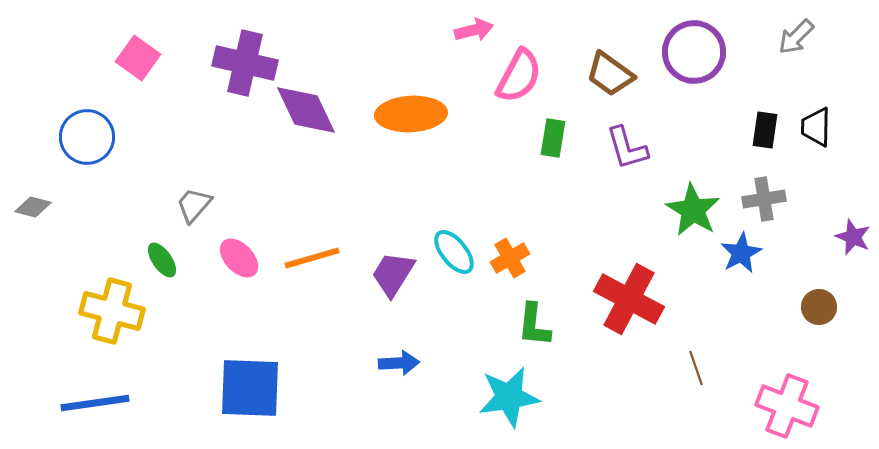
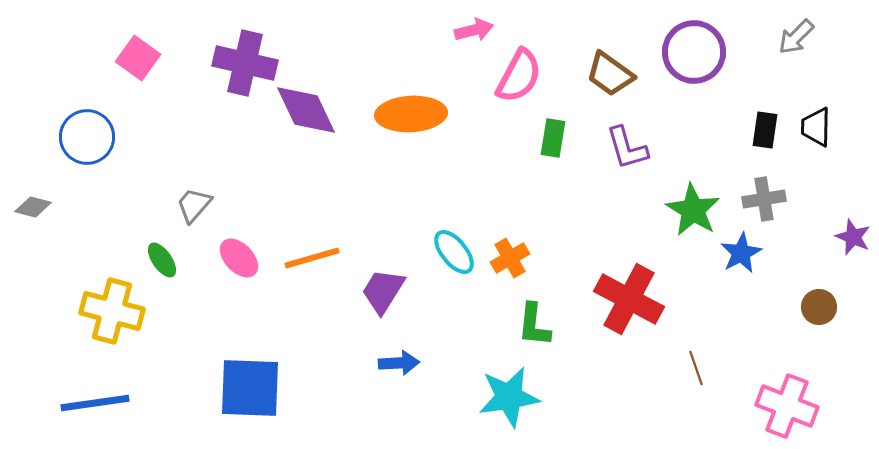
purple trapezoid: moved 10 px left, 17 px down
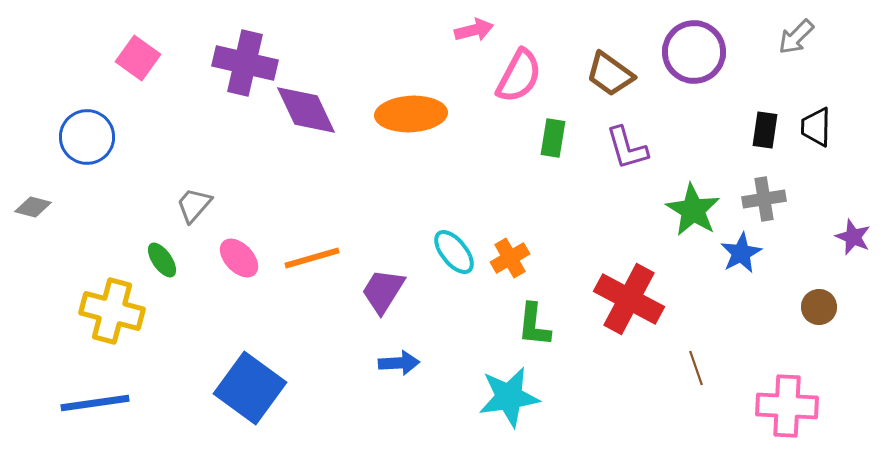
blue square: rotated 34 degrees clockwise
pink cross: rotated 18 degrees counterclockwise
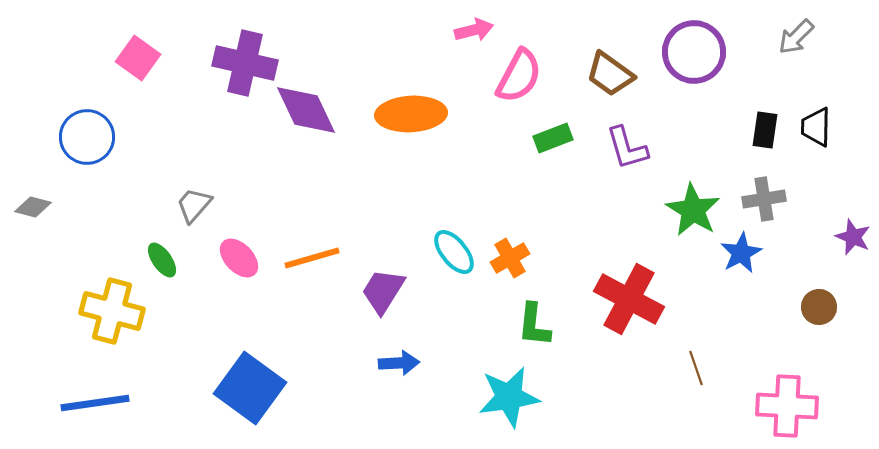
green rectangle: rotated 60 degrees clockwise
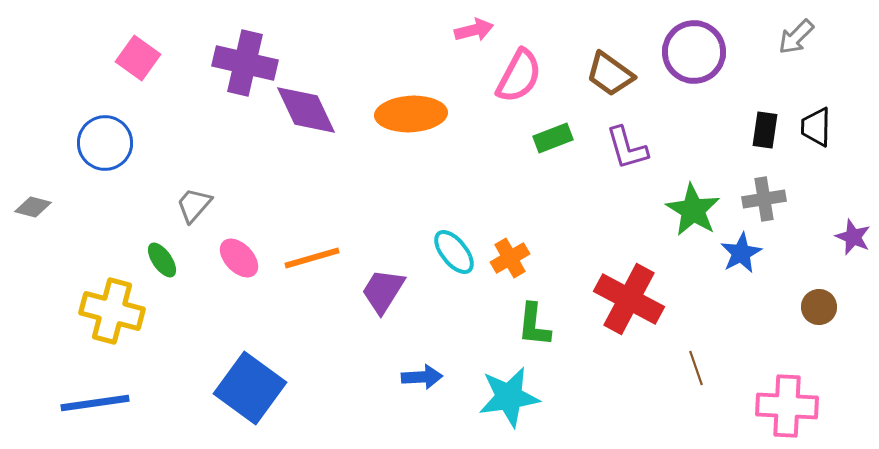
blue circle: moved 18 px right, 6 px down
blue arrow: moved 23 px right, 14 px down
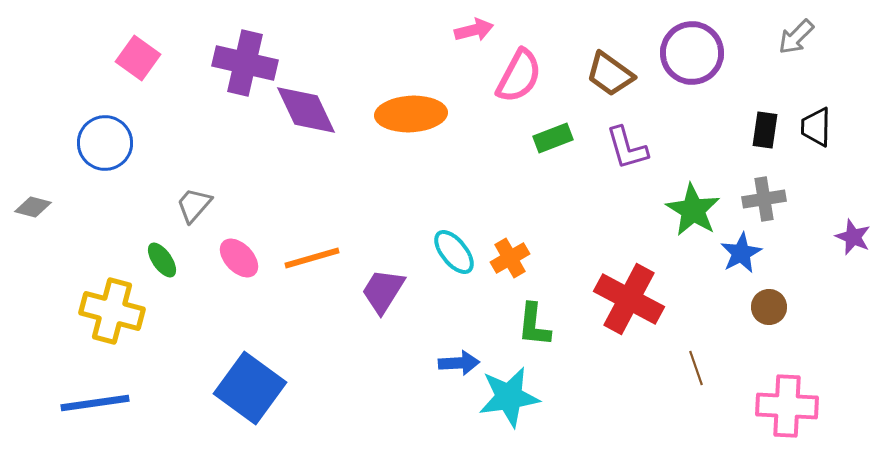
purple circle: moved 2 px left, 1 px down
brown circle: moved 50 px left
blue arrow: moved 37 px right, 14 px up
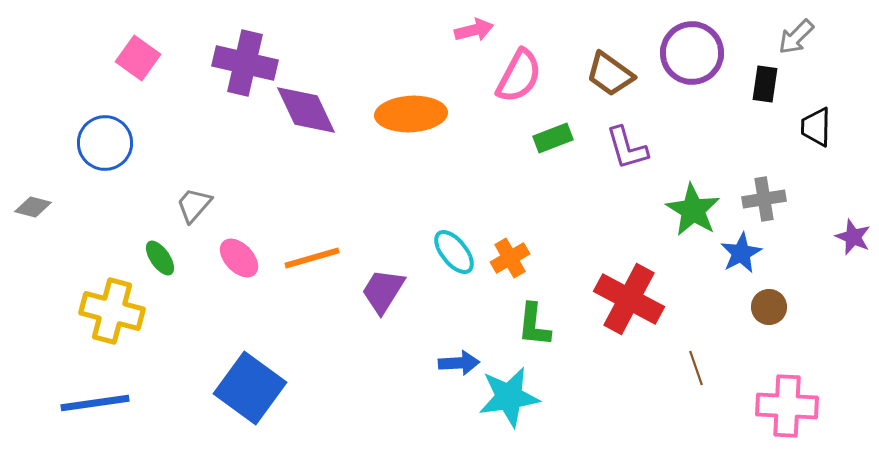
black rectangle: moved 46 px up
green ellipse: moved 2 px left, 2 px up
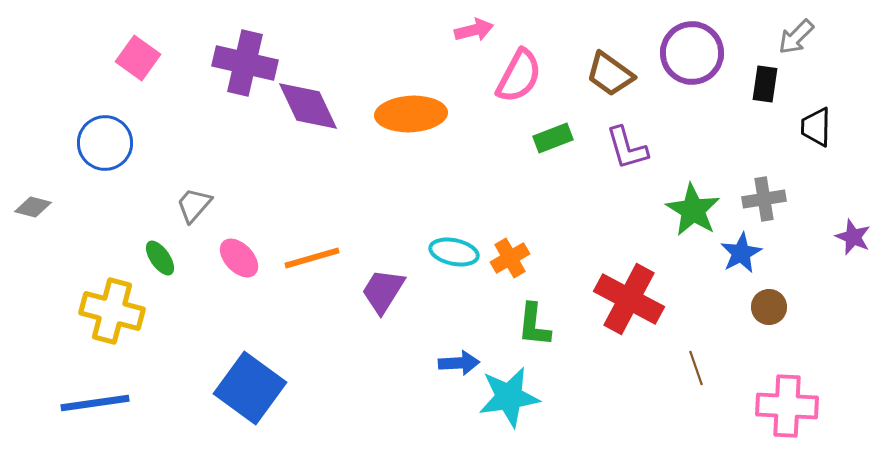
purple diamond: moved 2 px right, 4 px up
cyan ellipse: rotated 39 degrees counterclockwise
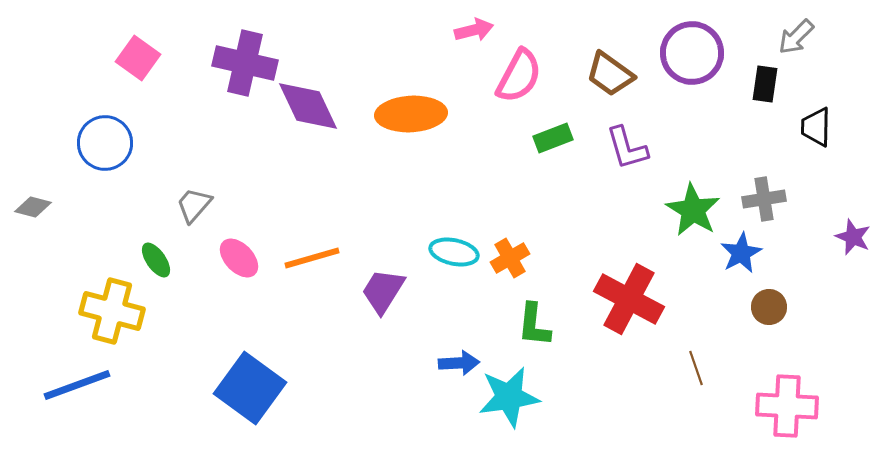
green ellipse: moved 4 px left, 2 px down
blue line: moved 18 px left, 18 px up; rotated 12 degrees counterclockwise
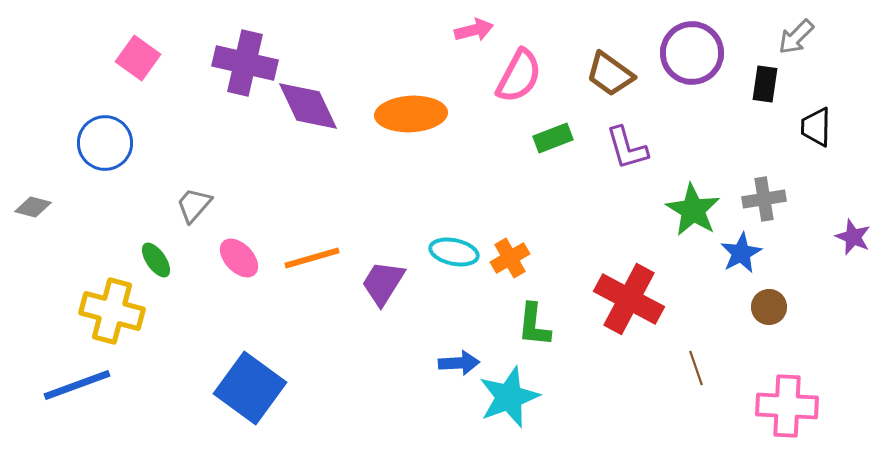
purple trapezoid: moved 8 px up
cyan star: rotated 12 degrees counterclockwise
